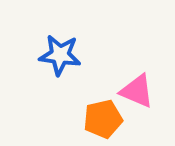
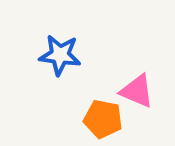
orange pentagon: rotated 24 degrees clockwise
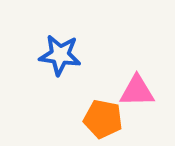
pink triangle: rotated 24 degrees counterclockwise
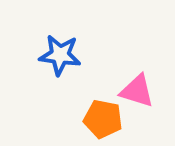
pink triangle: rotated 18 degrees clockwise
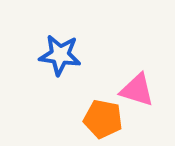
pink triangle: moved 1 px up
